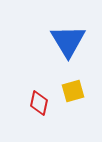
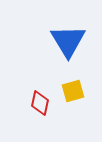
red diamond: moved 1 px right
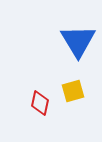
blue triangle: moved 10 px right
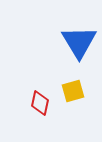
blue triangle: moved 1 px right, 1 px down
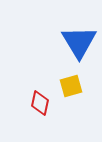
yellow square: moved 2 px left, 5 px up
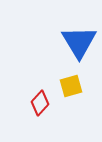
red diamond: rotated 30 degrees clockwise
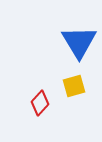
yellow square: moved 3 px right
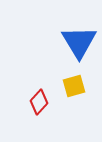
red diamond: moved 1 px left, 1 px up
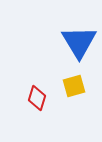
red diamond: moved 2 px left, 4 px up; rotated 25 degrees counterclockwise
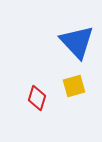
blue triangle: moved 2 px left; rotated 12 degrees counterclockwise
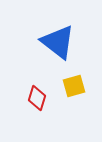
blue triangle: moved 19 px left; rotated 9 degrees counterclockwise
